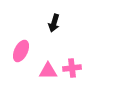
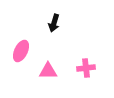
pink cross: moved 14 px right
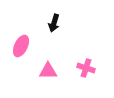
pink ellipse: moved 5 px up
pink cross: rotated 24 degrees clockwise
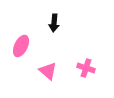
black arrow: rotated 12 degrees counterclockwise
pink triangle: rotated 42 degrees clockwise
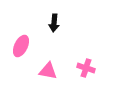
pink triangle: rotated 30 degrees counterclockwise
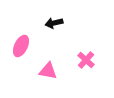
black arrow: rotated 72 degrees clockwise
pink cross: moved 8 px up; rotated 24 degrees clockwise
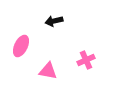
black arrow: moved 2 px up
pink cross: rotated 24 degrees clockwise
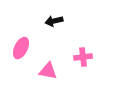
pink ellipse: moved 2 px down
pink cross: moved 3 px left, 3 px up; rotated 18 degrees clockwise
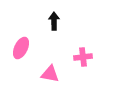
black arrow: rotated 102 degrees clockwise
pink triangle: moved 2 px right, 3 px down
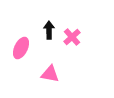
black arrow: moved 5 px left, 9 px down
pink cross: moved 11 px left, 20 px up; rotated 36 degrees counterclockwise
